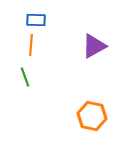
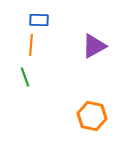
blue rectangle: moved 3 px right
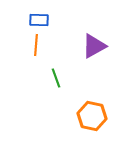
orange line: moved 5 px right
green line: moved 31 px right, 1 px down
